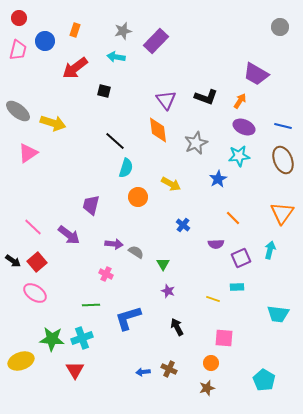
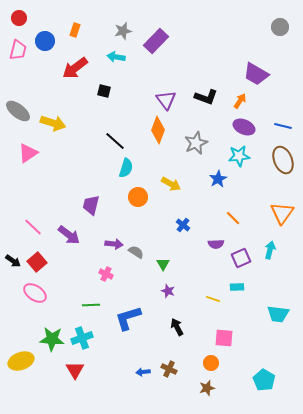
orange diamond at (158, 130): rotated 28 degrees clockwise
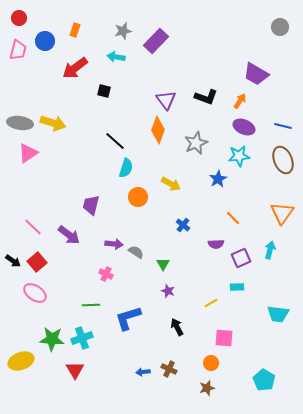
gray ellipse at (18, 111): moved 2 px right, 12 px down; rotated 30 degrees counterclockwise
yellow line at (213, 299): moved 2 px left, 4 px down; rotated 48 degrees counterclockwise
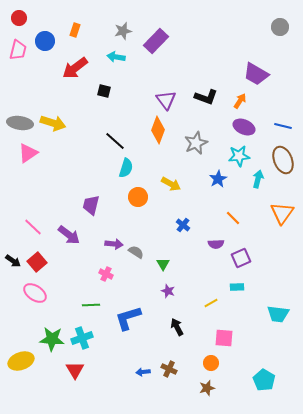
cyan arrow at (270, 250): moved 12 px left, 71 px up
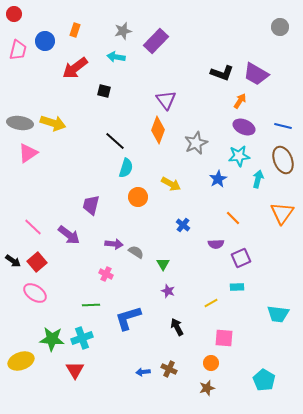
red circle at (19, 18): moved 5 px left, 4 px up
black L-shape at (206, 97): moved 16 px right, 24 px up
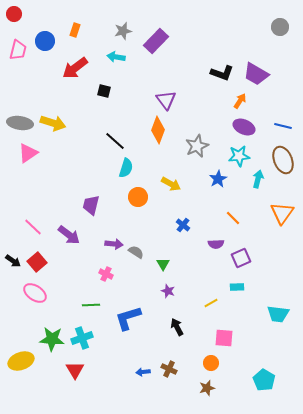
gray star at (196, 143): moved 1 px right, 3 px down
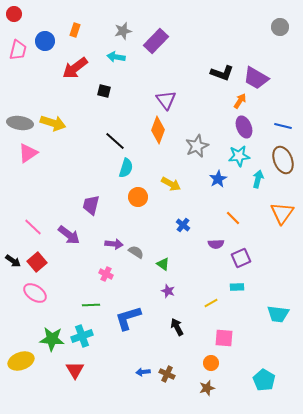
purple trapezoid at (256, 74): moved 4 px down
purple ellipse at (244, 127): rotated 45 degrees clockwise
green triangle at (163, 264): rotated 24 degrees counterclockwise
cyan cross at (82, 338): moved 2 px up
brown cross at (169, 369): moved 2 px left, 5 px down
